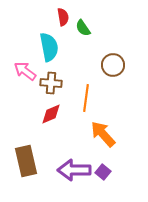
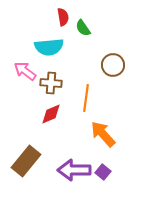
cyan semicircle: rotated 96 degrees clockwise
brown rectangle: rotated 52 degrees clockwise
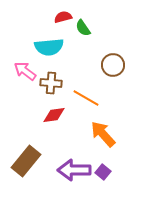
red semicircle: rotated 96 degrees counterclockwise
orange line: rotated 68 degrees counterclockwise
red diamond: moved 3 px right, 1 px down; rotated 15 degrees clockwise
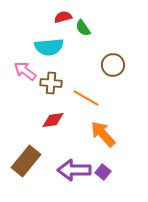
red diamond: moved 1 px left, 5 px down
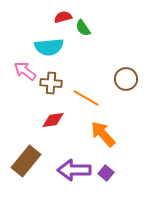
brown circle: moved 13 px right, 14 px down
purple square: moved 3 px right, 1 px down
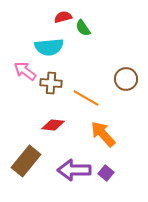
red diamond: moved 5 px down; rotated 15 degrees clockwise
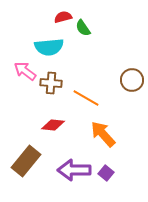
brown circle: moved 6 px right, 1 px down
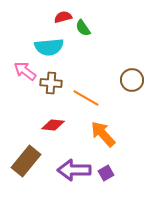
purple square: rotated 21 degrees clockwise
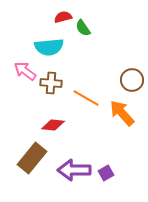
orange arrow: moved 19 px right, 21 px up
brown rectangle: moved 6 px right, 3 px up
